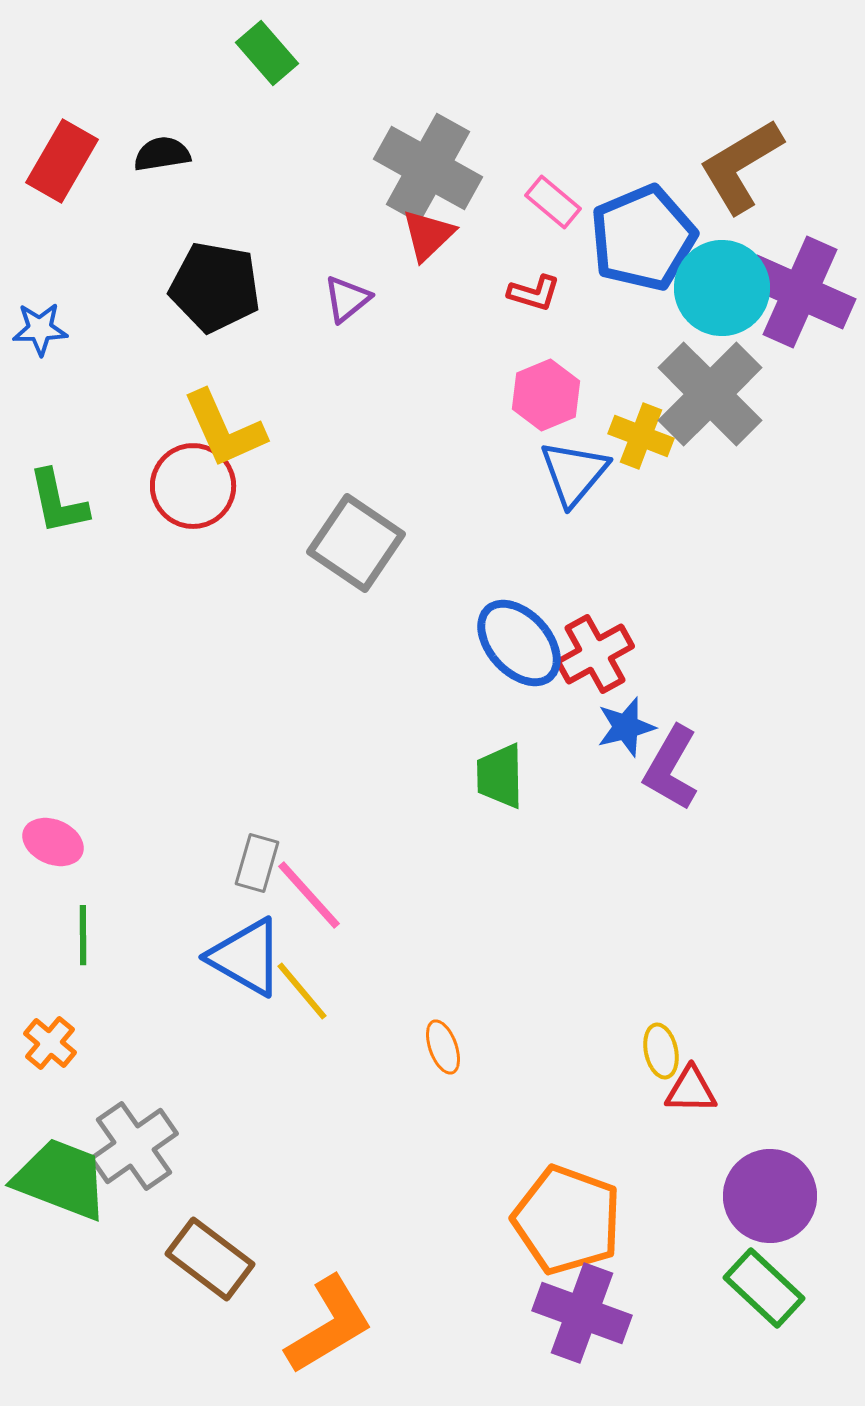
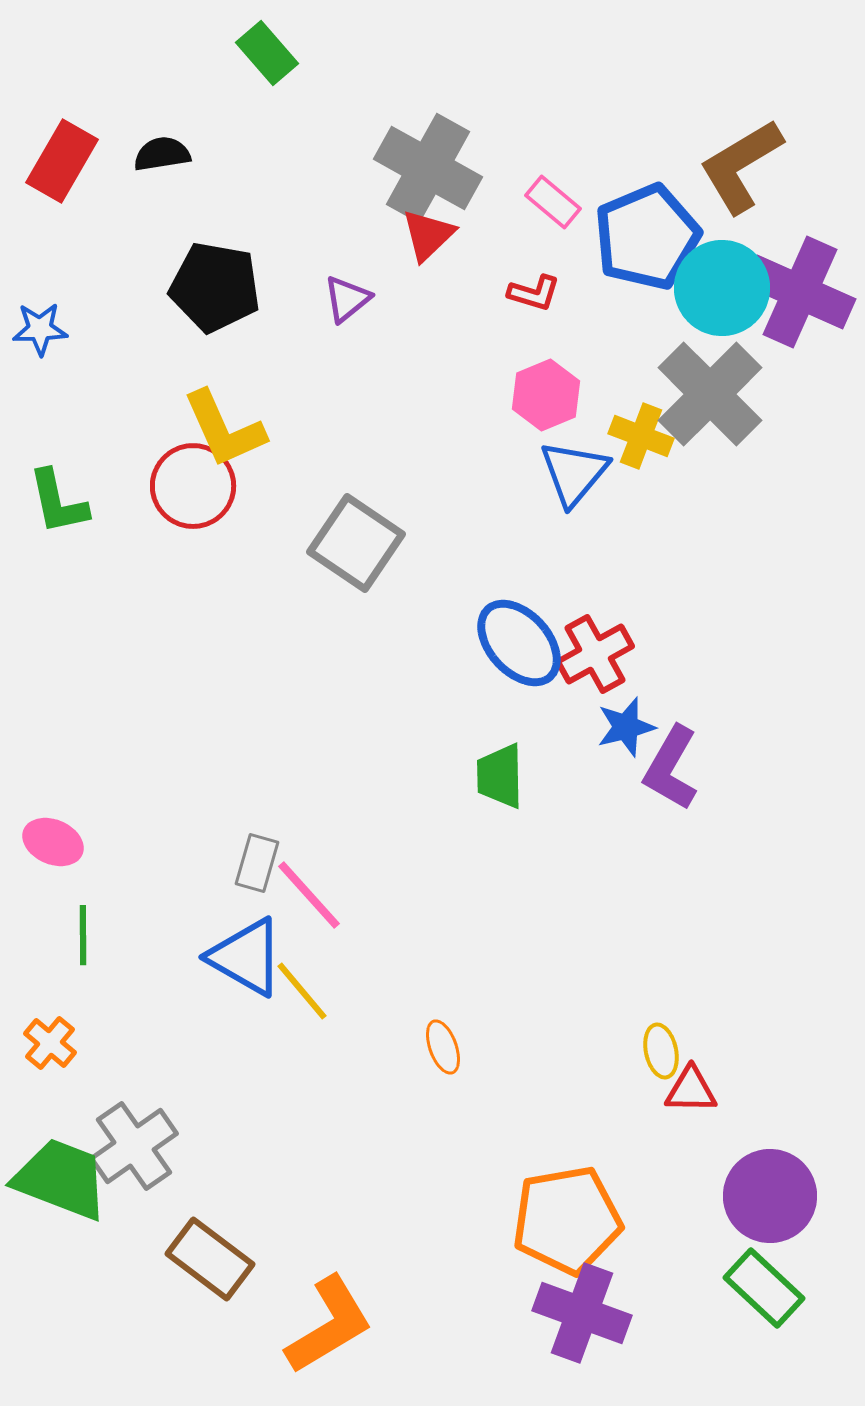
blue pentagon at (643, 238): moved 4 px right, 1 px up
orange pentagon at (567, 1220): rotated 30 degrees counterclockwise
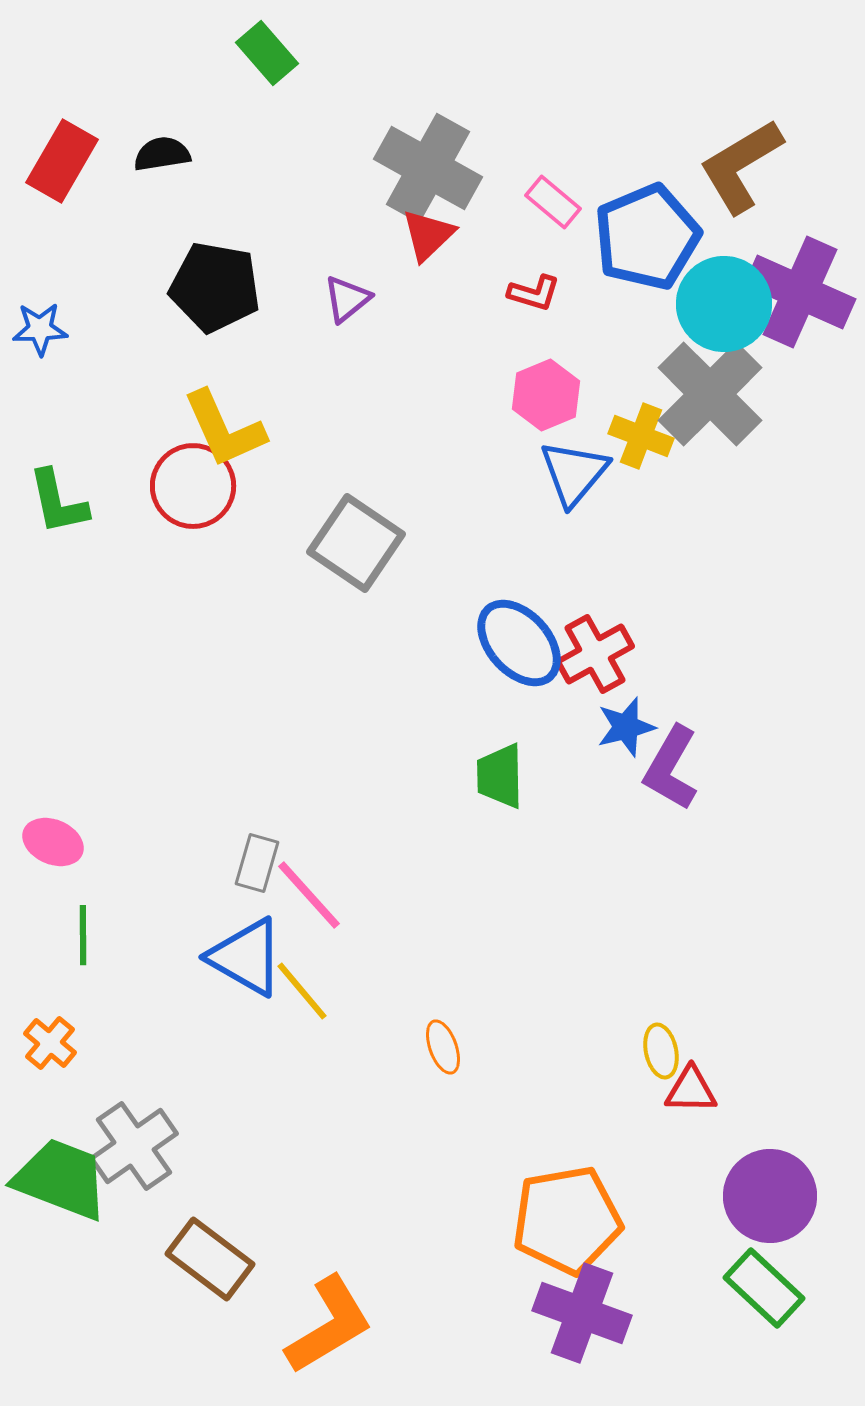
cyan circle at (722, 288): moved 2 px right, 16 px down
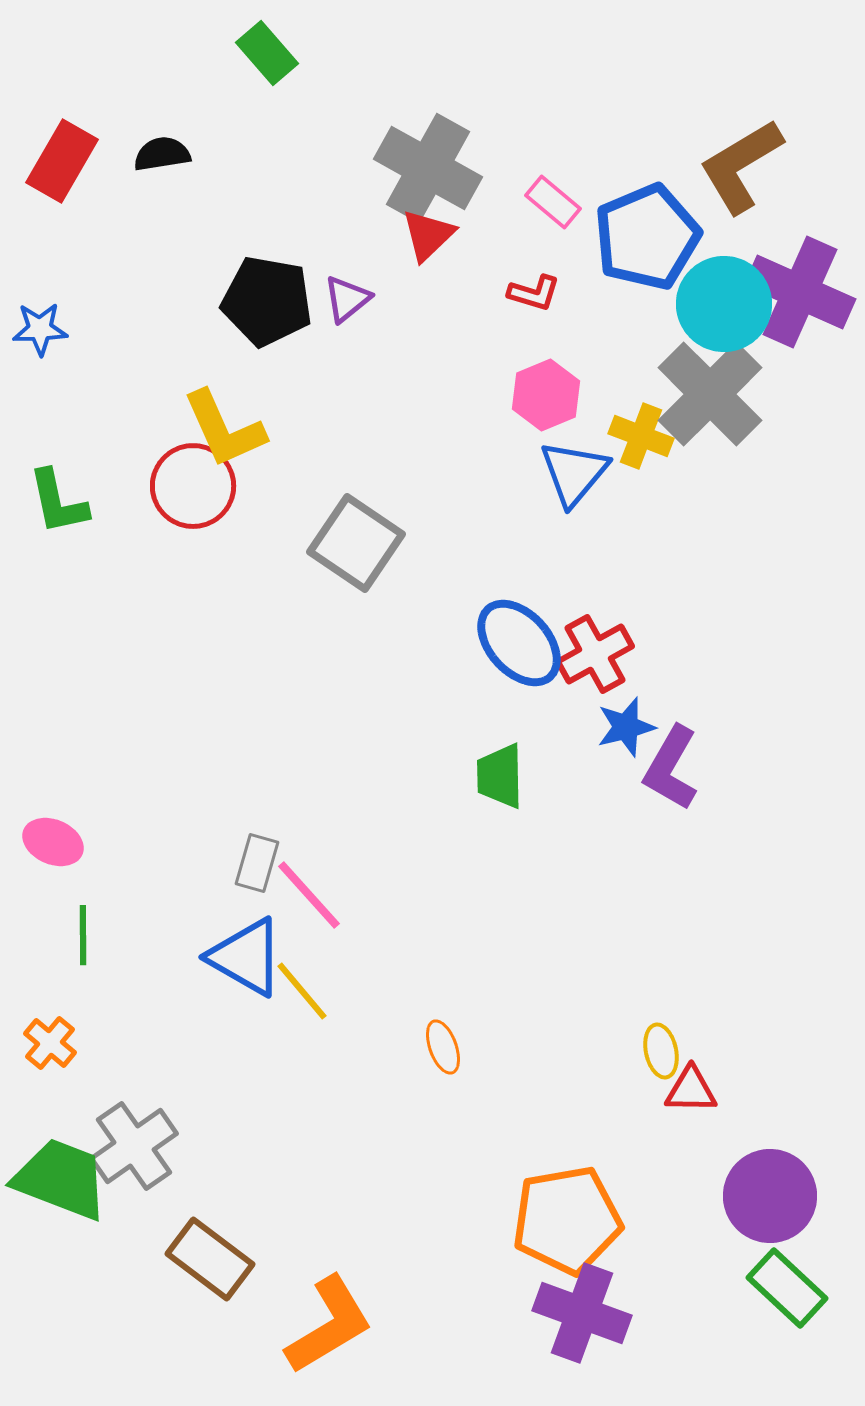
black pentagon at (215, 287): moved 52 px right, 14 px down
green rectangle at (764, 1288): moved 23 px right
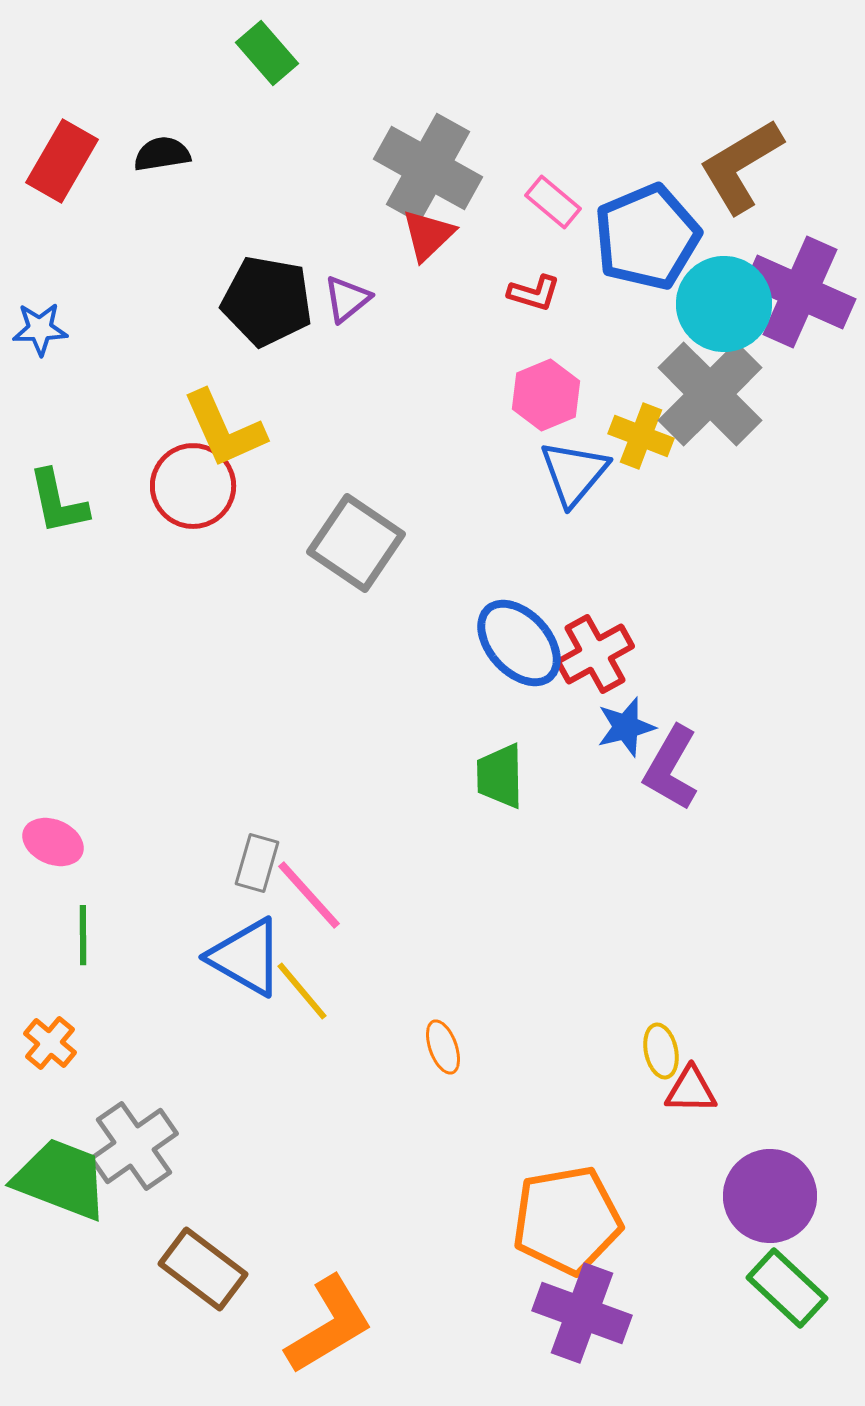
brown rectangle at (210, 1259): moved 7 px left, 10 px down
